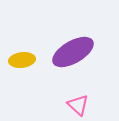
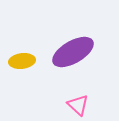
yellow ellipse: moved 1 px down
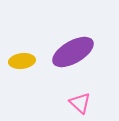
pink triangle: moved 2 px right, 2 px up
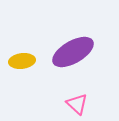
pink triangle: moved 3 px left, 1 px down
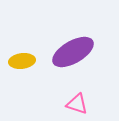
pink triangle: rotated 25 degrees counterclockwise
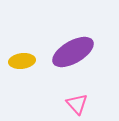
pink triangle: rotated 30 degrees clockwise
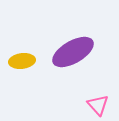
pink triangle: moved 21 px right, 1 px down
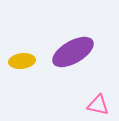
pink triangle: rotated 35 degrees counterclockwise
